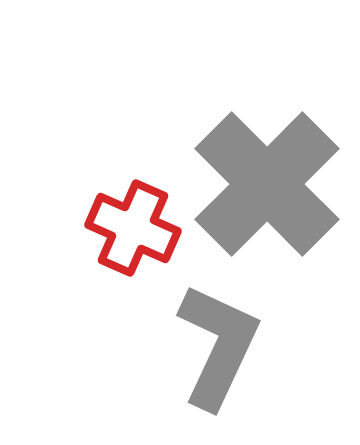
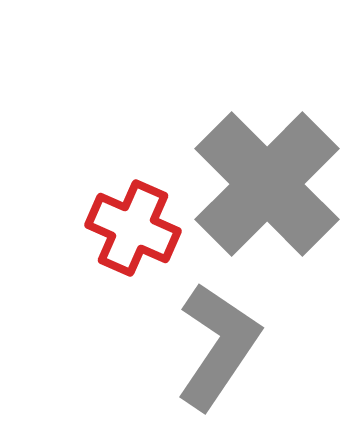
gray L-shape: rotated 9 degrees clockwise
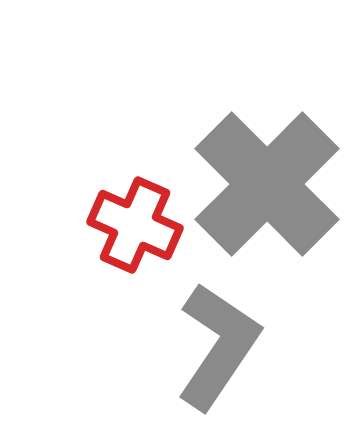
red cross: moved 2 px right, 3 px up
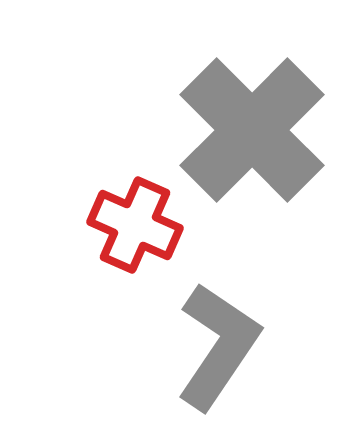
gray cross: moved 15 px left, 54 px up
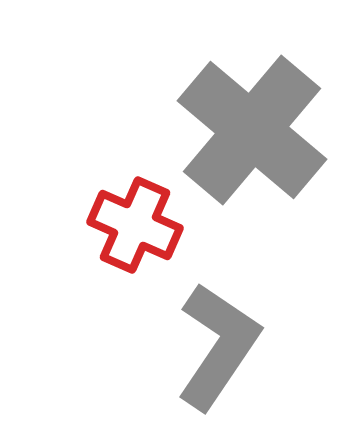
gray cross: rotated 5 degrees counterclockwise
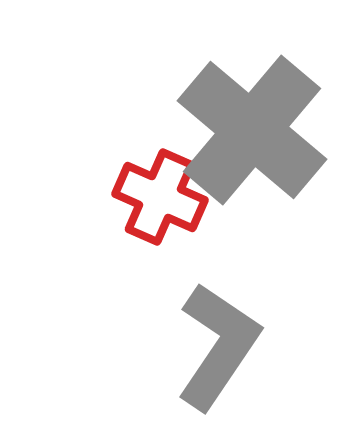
red cross: moved 25 px right, 28 px up
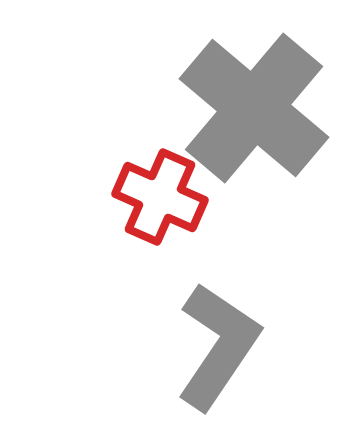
gray cross: moved 2 px right, 22 px up
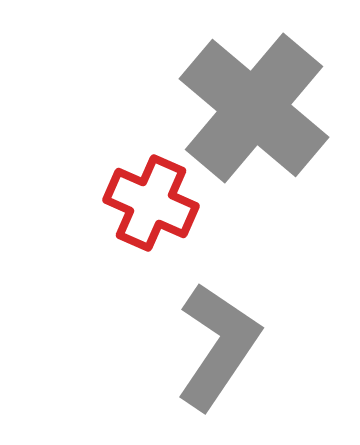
red cross: moved 9 px left, 6 px down
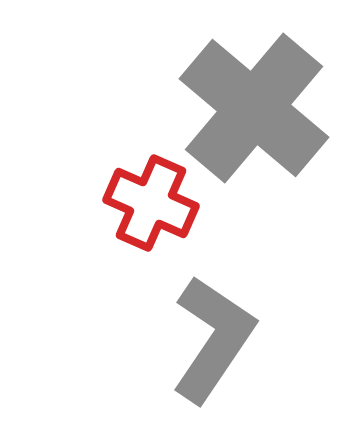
gray L-shape: moved 5 px left, 7 px up
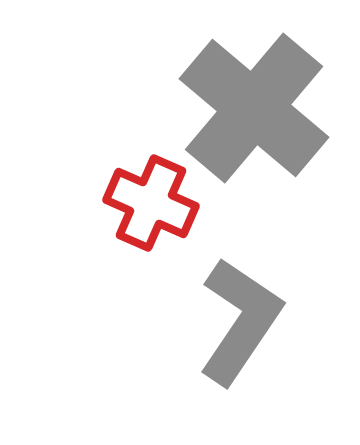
gray L-shape: moved 27 px right, 18 px up
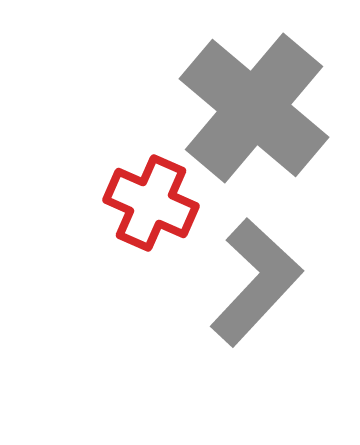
gray L-shape: moved 16 px right, 39 px up; rotated 9 degrees clockwise
